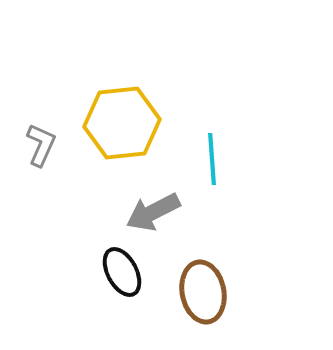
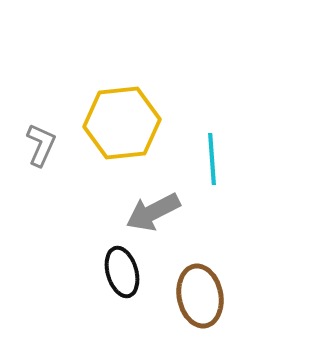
black ellipse: rotated 12 degrees clockwise
brown ellipse: moved 3 px left, 4 px down
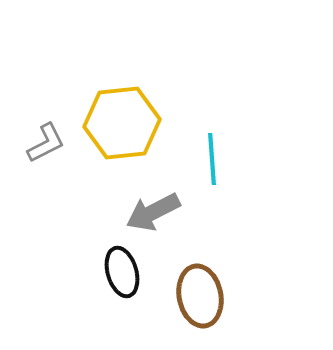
gray L-shape: moved 5 px right, 2 px up; rotated 39 degrees clockwise
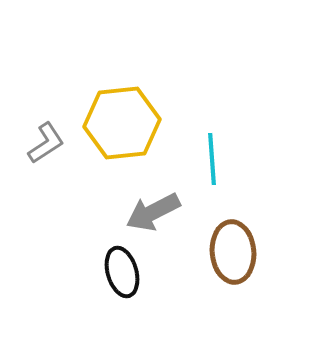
gray L-shape: rotated 6 degrees counterclockwise
brown ellipse: moved 33 px right, 44 px up; rotated 6 degrees clockwise
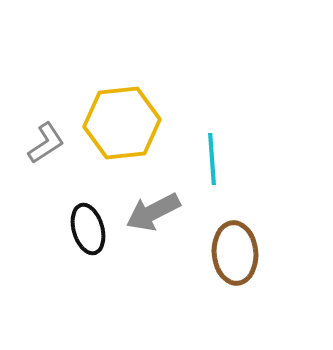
brown ellipse: moved 2 px right, 1 px down
black ellipse: moved 34 px left, 43 px up
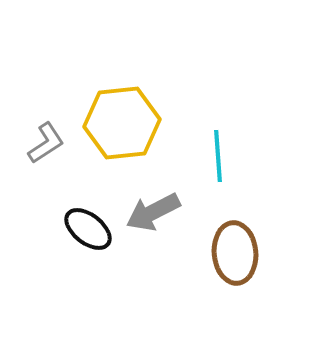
cyan line: moved 6 px right, 3 px up
black ellipse: rotated 36 degrees counterclockwise
